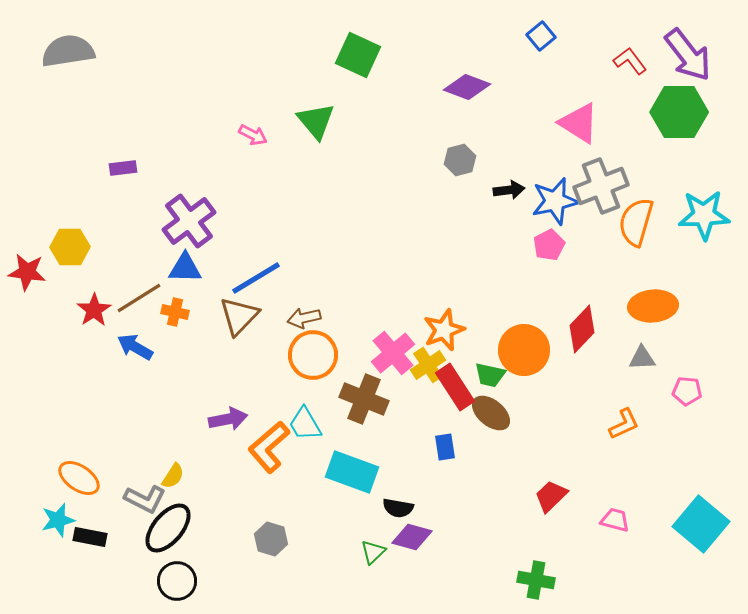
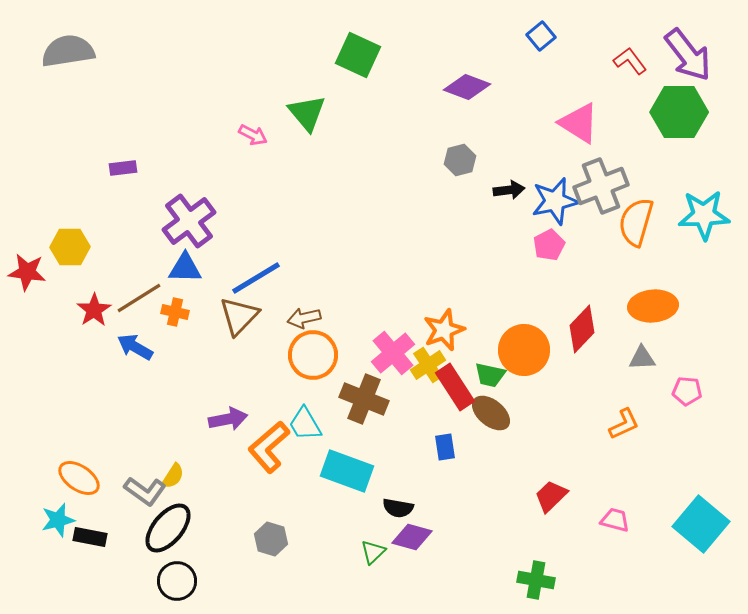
green triangle at (316, 121): moved 9 px left, 8 px up
cyan rectangle at (352, 472): moved 5 px left, 1 px up
gray L-shape at (145, 499): moved 8 px up; rotated 9 degrees clockwise
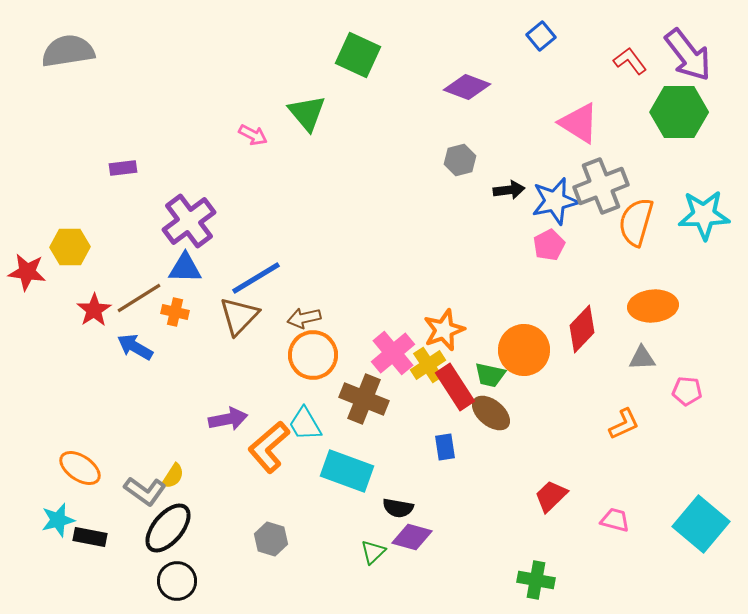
orange ellipse at (79, 478): moved 1 px right, 10 px up
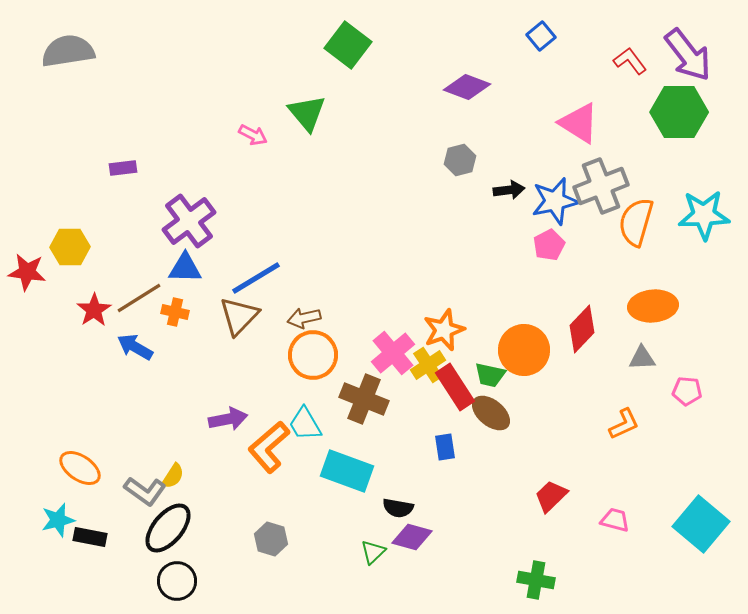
green square at (358, 55): moved 10 px left, 10 px up; rotated 12 degrees clockwise
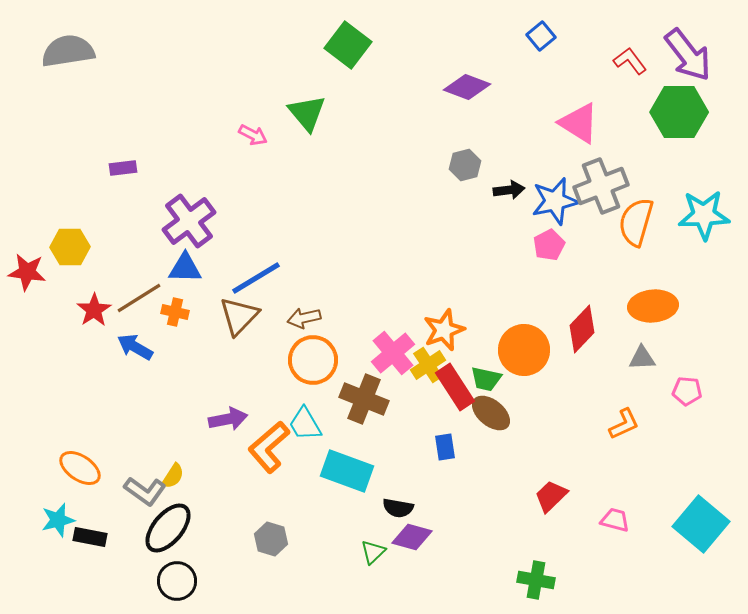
gray hexagon at (460, 160): moved 5 px right, 5 px down
orange circle at (313, 355): moved 5 px down
green trapezoid at (490, 375): moved 4 px left, 4 px down
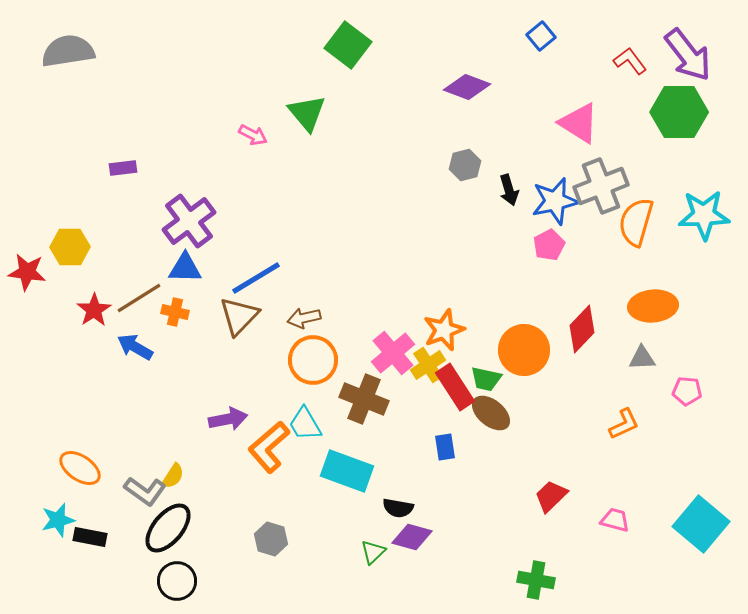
black arrow at (509, 190): rotated 80 degrees clockwise
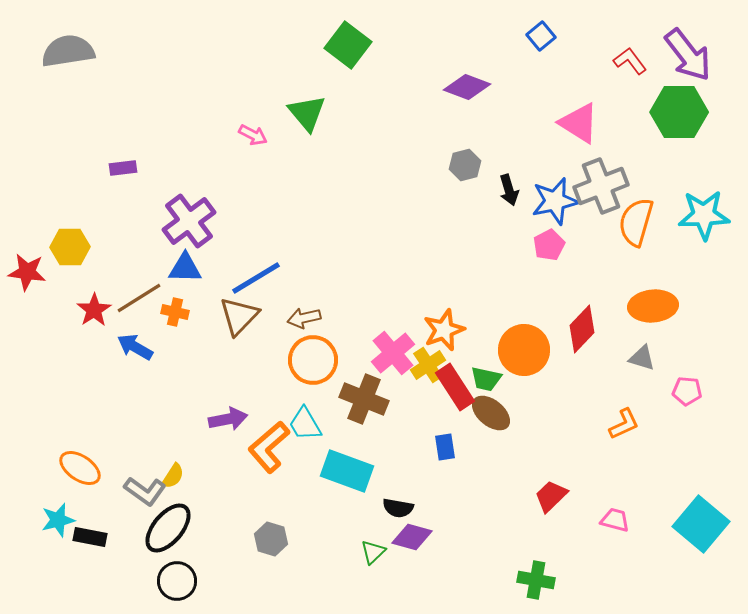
gray triangle at (642, 358): rotated 20 degrees clockwise
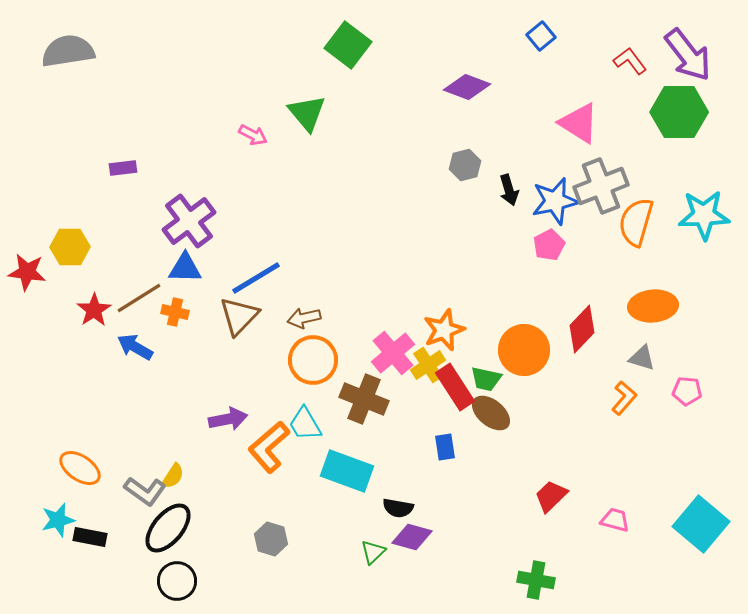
orange L-shape at (624, 424): moved 26 px up; rotated 24 degrees counterclockwise
